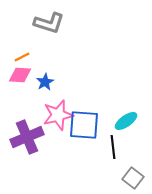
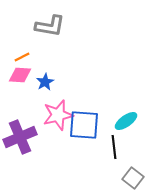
gray L-shape: moved 1 px right, 3 px down; rotated 8 degrees counterclockwise
purple cross: moved 7 px left
black line: moved 1 px right
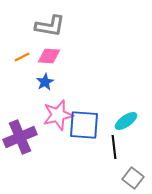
pink diamond: moved 29 px right, 19 px up
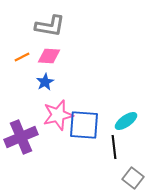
purple cross: moved 1 px right
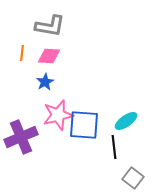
orange line: moved 4 px up; rotated 56 degrees counterclockwise
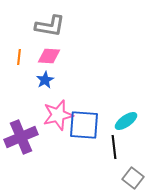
orange line: moved 3 px left, 4 px down
blue star: moved 2 px up
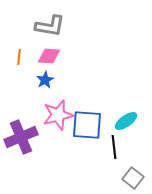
blue square: moved 3 px right
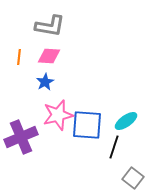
blue star: moved 2 px down
black line: rotated 25 degrees clockwise
